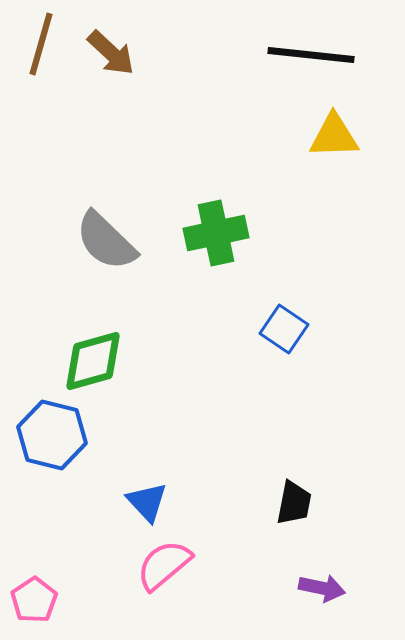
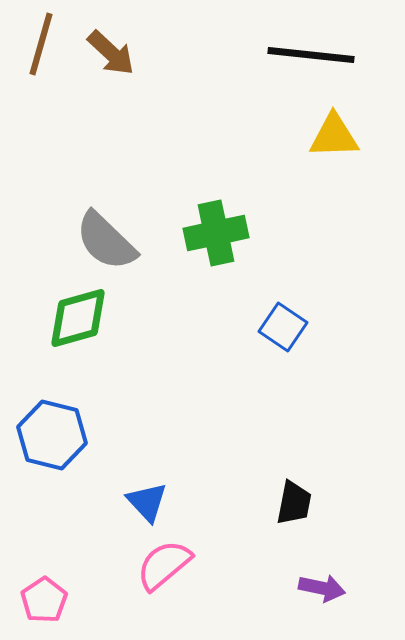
blue square: moved 1 px left, 2 px up
green diamond: moved 15 px left, 43 px up
pink pentagon: moved 10 px right
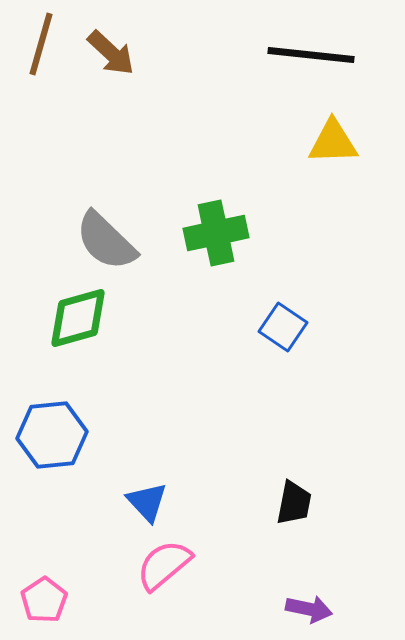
yellow triangle: moved 1 px left, 6 px down
blue hexagon: rotated 20 degrees counterclockwise
purple arrow: moved 13 px left, 21 px down
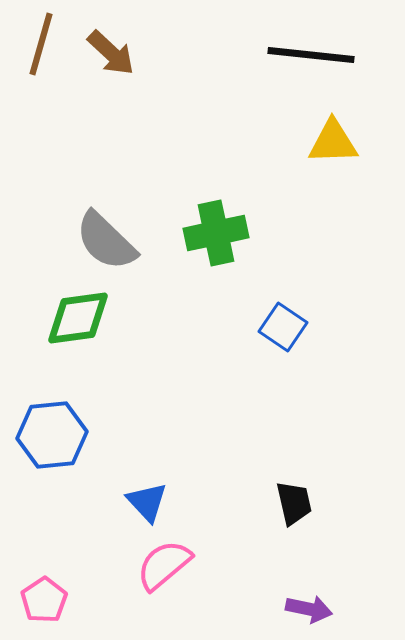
green diamond: rotated 8 degrees clockwise
black trapezoid: rotated 24 degrees counterclockwise
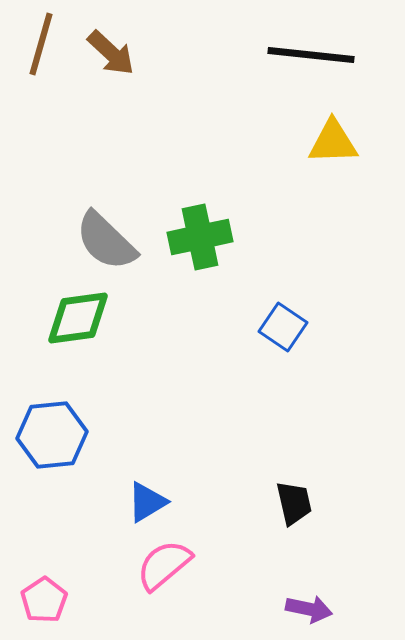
green cross: moved 16 px left, 4 px down
blue triangle: rotated 42 degrees clockwise
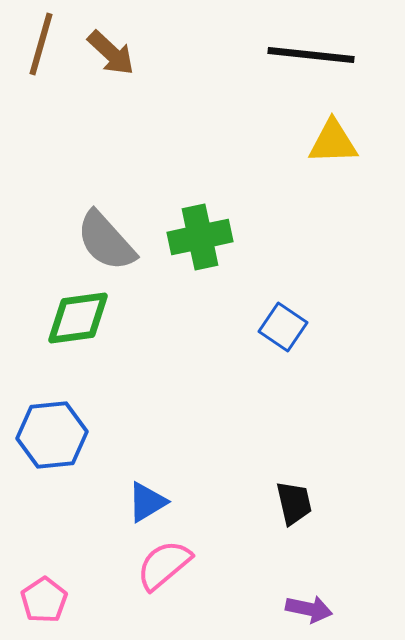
gray semicircle: rotated 4 degrees clockwise
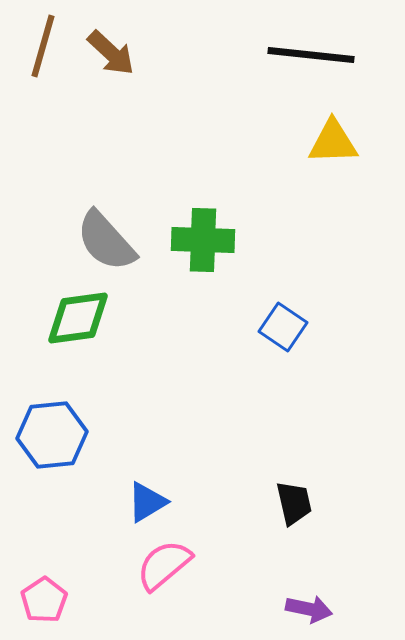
brown line: moved 2 px right, 2 px down
green cross: moved 3 px right, 3 px down; rotated 14 degrees clockwise
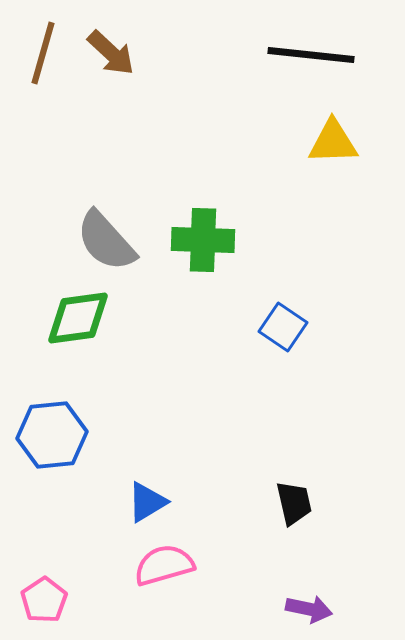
brown line: moved 7 px down
pink semicircle: rotated 24 degrees clockwise
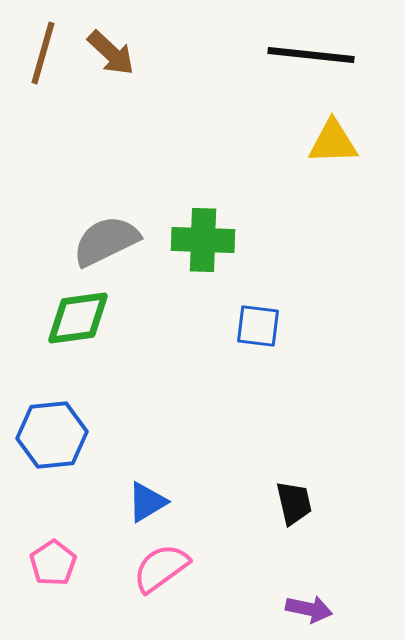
gray semicircle: rotated 106 degrees clockwise
blue square: moved 25 px left, 1 px up; rotated 27 degrees counterclockwise
pink semicircle: moved 3 px left, 3 px down; rotated 20 degrees counterclockwise
pink pentagon: moved 9 px right, 37 px up
